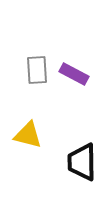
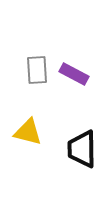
yellow triangle: moved 3 px up
black trapezoid: moved 13 px up
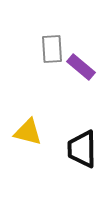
gray rectangle: moved 15 px right, 21 px up
purple rectangle: moved 7 px right, 7 px up; rotated 12 degrees clockwise
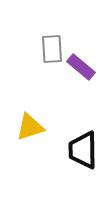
yellow triangle: moved 2 px right, 5 px up; rotated 32 degrees counterclockwise
black trapezoid: moved 1 px right, 1 px down
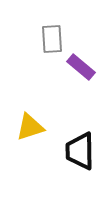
gray rectangle: moved 10 px up
black trapezoid: moved 3 px left, 1 px down
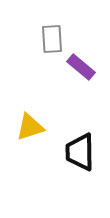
black trapezoid: moved 1 px down
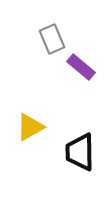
gray rectangle: rotated 20 degrees counterclockwise
yellow triangle: rotated 12 degrees counterclockwise
